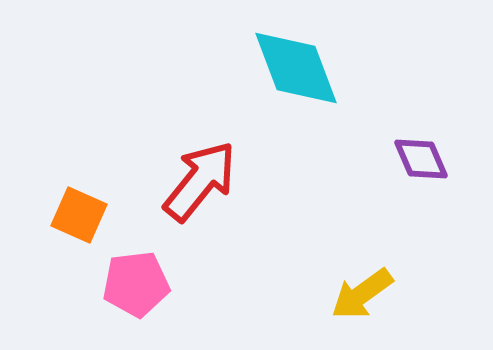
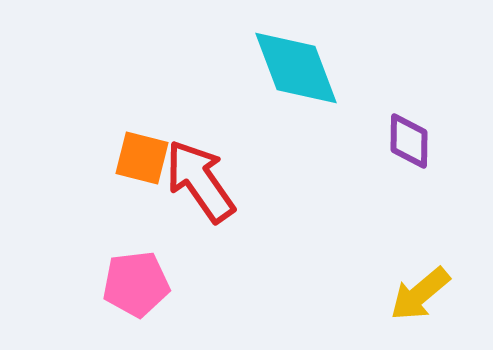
purple diamond: moved 12 px left, 18 px up; rotated 24 degrees clockwise
red arrow: rotated 74 degrees counterclockwise
orange square: moved 63 px right, 57 px up; rotated 10 degrees counterclockwise
yellow arrow: moved 58 px right; rotated 4 degrees counterclockwise
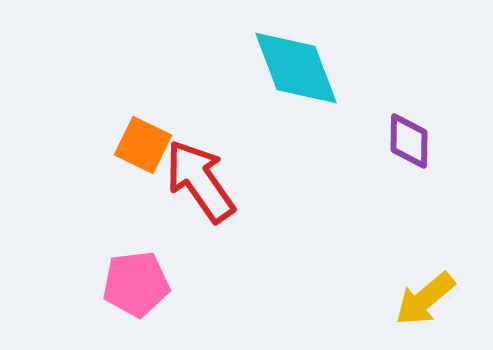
orange square: moved 1 px right, 13 px up; rotated 12 degrees clockwise
yellow arrow: moved 5 px right, 5 px down
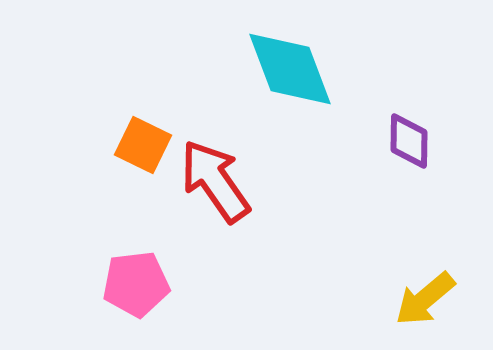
cyan diamond: moved 6 px left, 1 px down
red arrow: moved 15 px right
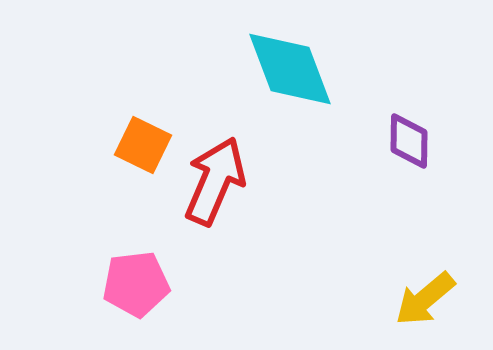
red arrow: rotated 58 degrees clockwise
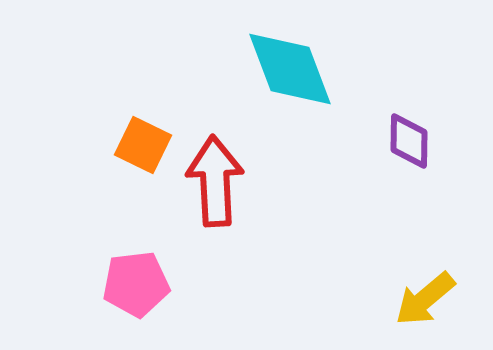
red arrow: rotated 26 degrees counterclockwise
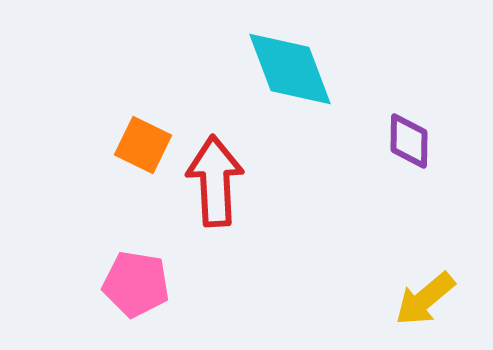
pink pentagon: rotated 16 degrees clockwise
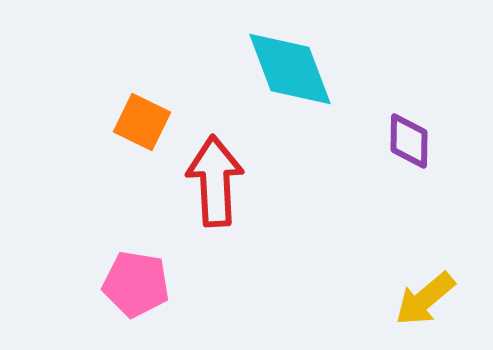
orange square: moved 1 px left, 23 px up
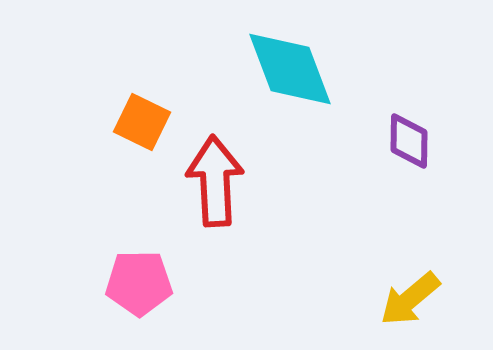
pink pentagon: moved 3 px right, 1 px up; rotated 10 degrees counterclockwise
yellow arrow: moved 15 px left
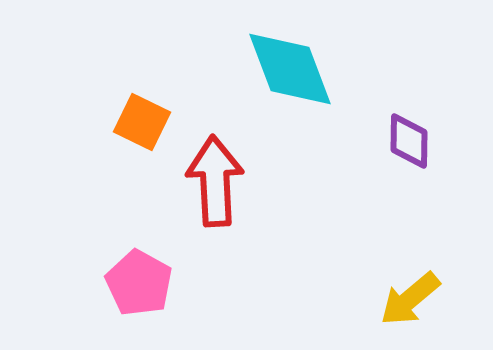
pink pentagon: rotated 30 degrees clockwise
